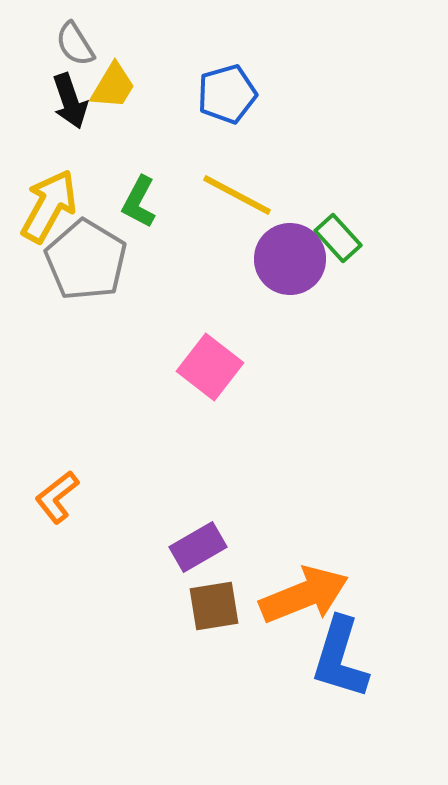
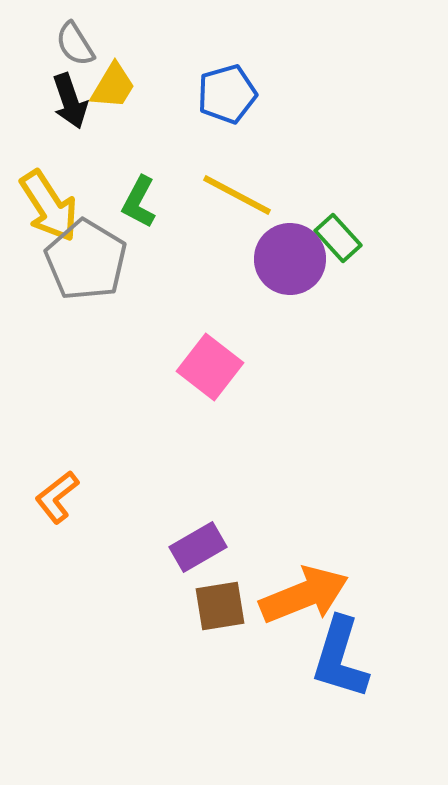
yellow arrow: rotated 118 degrees clockwise
brown square: moved 6 px right
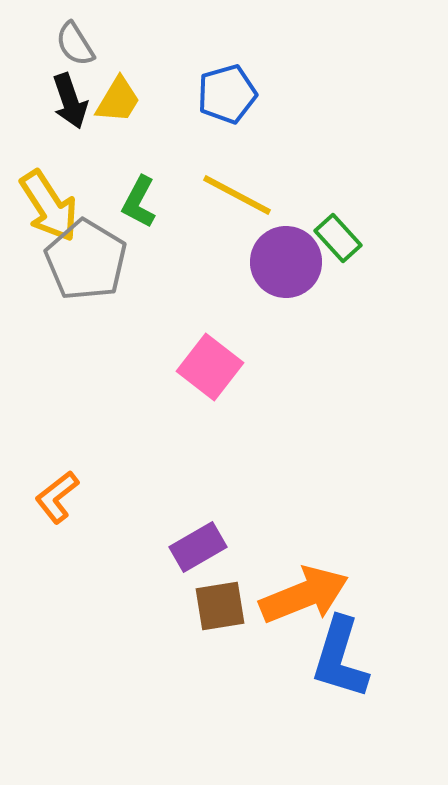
yellow trapezoid: moved 5 px right, 14 px down
purple circle: moved 4 px left, 3 px down
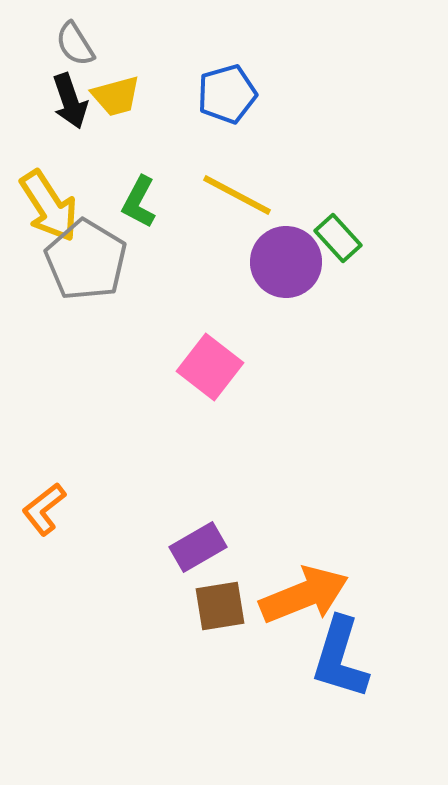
yellow trapezoid: moved 2 px left, 4 px up; rotated 44 degrees clockwise
orange L-shape: moved 13 px left, 12 px down
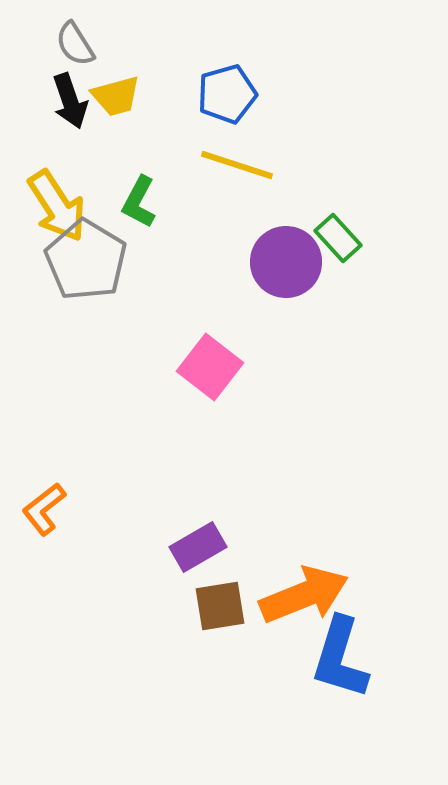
yellow line: moved 30 px up; rotated 10 degrees counterclockwise
yellow arrow: moved 8 px right
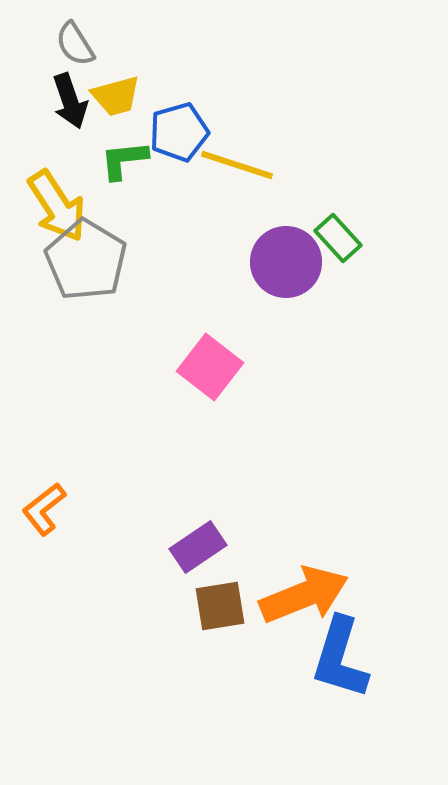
blue pentagon: moved 48 px left, 38 px down
green L-shape: moved 15 px left, 42 px up; rotated 56 degrees clockwise
purple rectangle: rotated 4 degrees counterclockwise
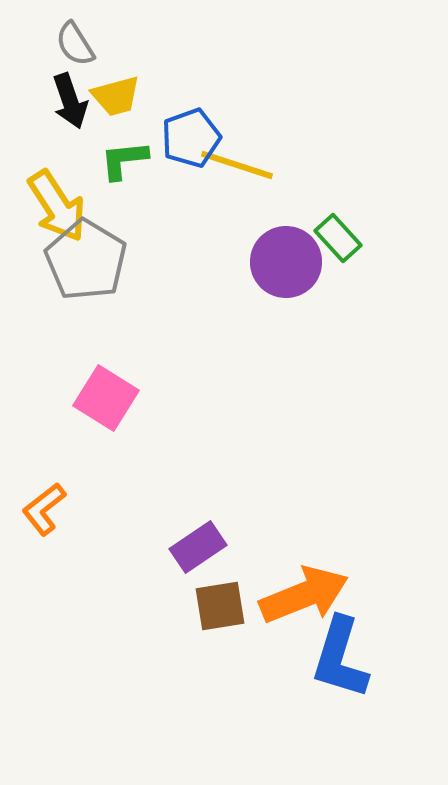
blue pentagon: moved 12 px right, 6 px down; rotated 4 degrees counterclockwise
pink square: moved 104 px left, 31 px down; rotated 6 degrees counterclockwise
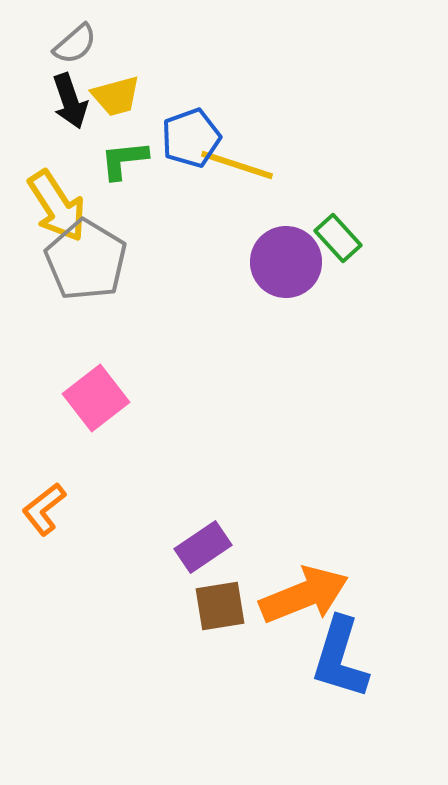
gray semicircle: rotated 99 degrees counterclockwise
pink square: moved 10 px left; rotated 20 degrees clockwise
purple rectangle: moved 5 px right
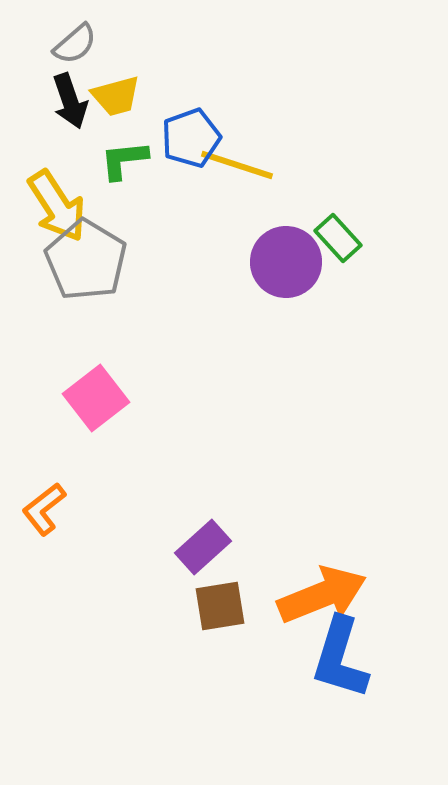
purple rectangle: rotated 8 degrees counterclockwise
orange arrow: moved 18 px right
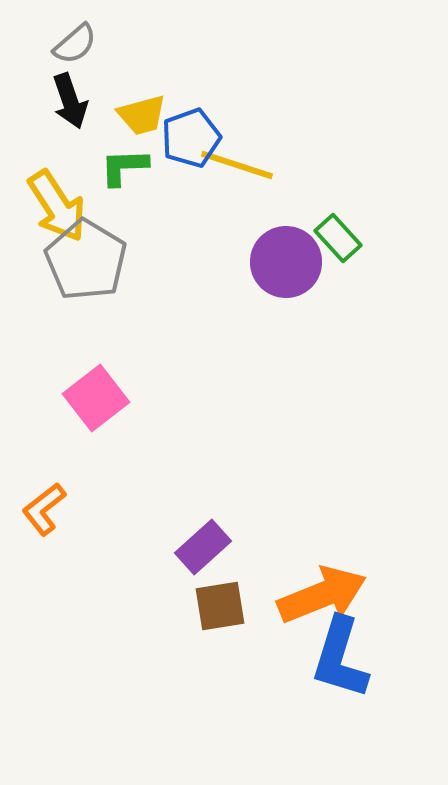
yellow trapezoid: moved 26 px right, 19 px down
green L-shape: moved 7 px down; rotated 4 degrees clockwise
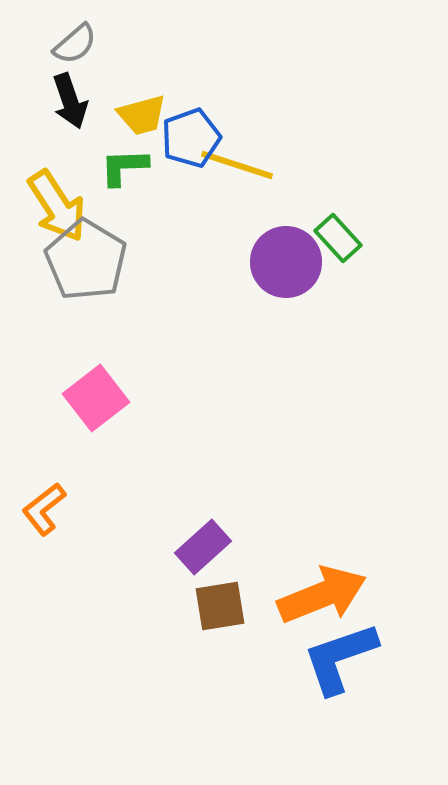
blue L-shape: rotated 54 degrees clockwise
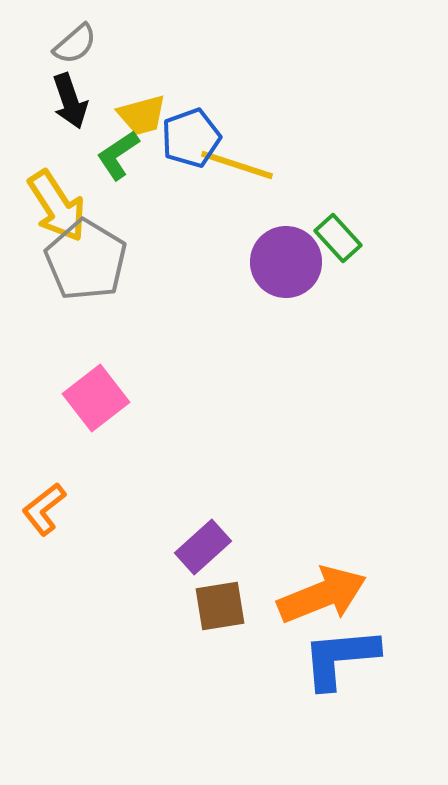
green L-shape: moved 6 px left, 12 px up; rotated 32 degrees counterclockwise
blue L-shape: rotated 14 degrees clockwise
